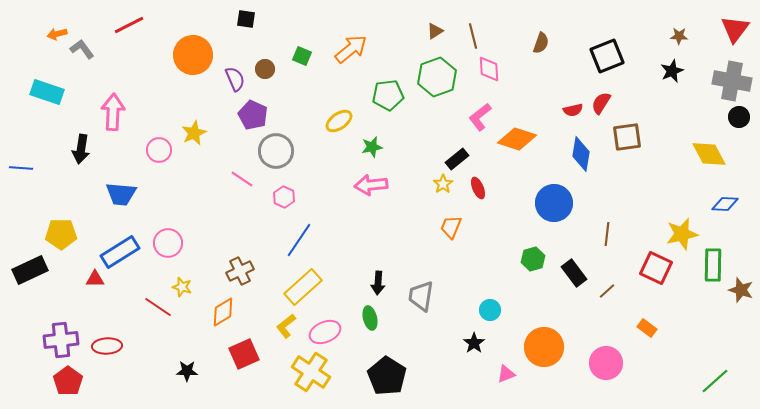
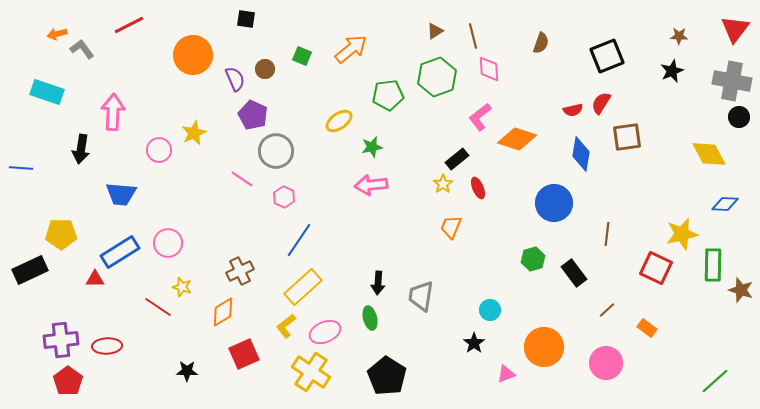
brown line at (607, 291): moved 19 px down
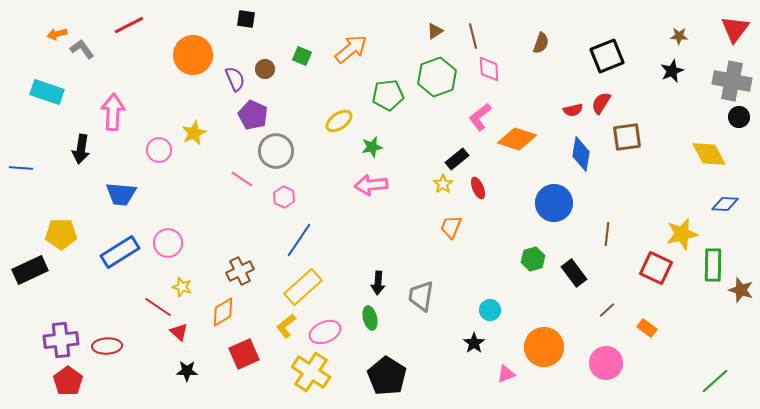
red triangle at (95, 279): moved 84 px right, 53 px down; rotated 42 degrees clockwise
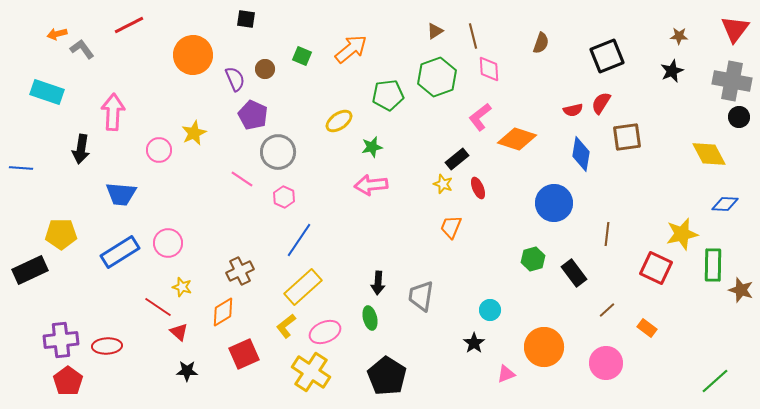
gray circle at (276, 151): moved 2 px right, 1 px down
yellow star at (443, 184): rotated 18 degrees counterclockwise
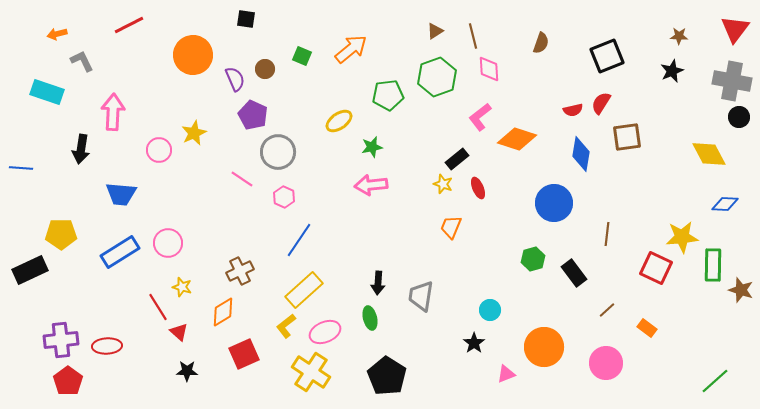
gray L-shape at (82, 49): moved 12 px down; rotated 10 degrees clockwise
yellow star at (682, 234): moved 3 px down; rotated 8 degrees clockwise
yellow rectangle at (303, 287): moved 1 px right, 3 px down
red line at (158, 307): rotated 24 degrees clockwise
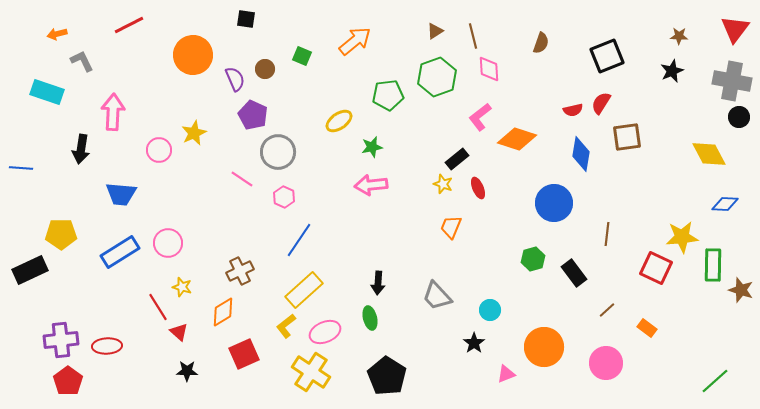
orange arrow at (351, 49): moved 4 px right, 8 px up
gray trapezoid at (421, 296): moved 16 px right; rotated 52 degrees counterclockwise
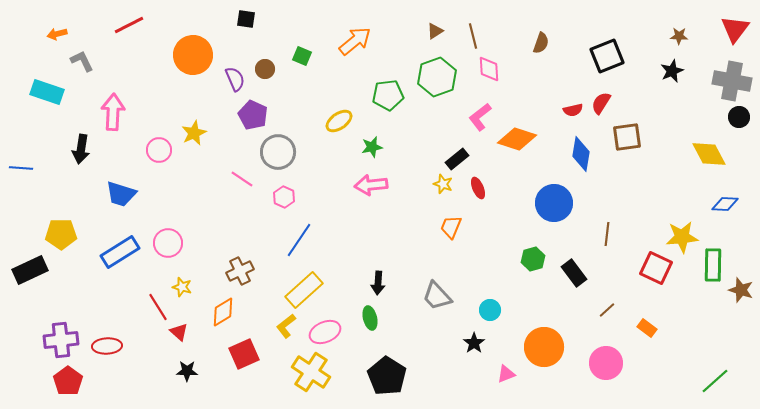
blue trapezoid at (121, 194): rotated 12 degrees clockwise
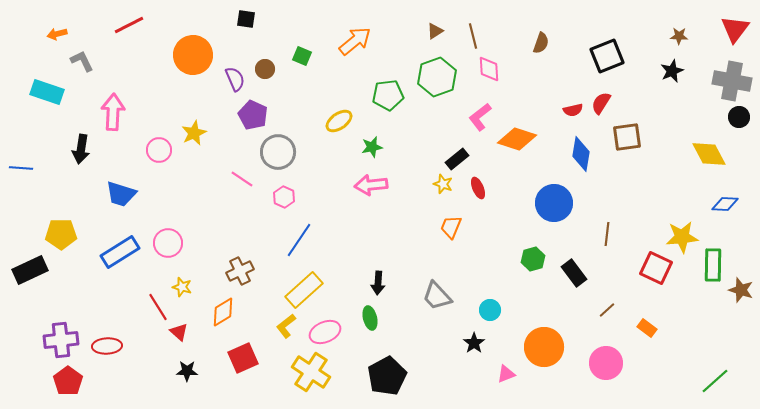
red square at (244, 354): moved 1 px left, 4 px down
black pentagon at (387, 376): rotated 12 degrees clockwise
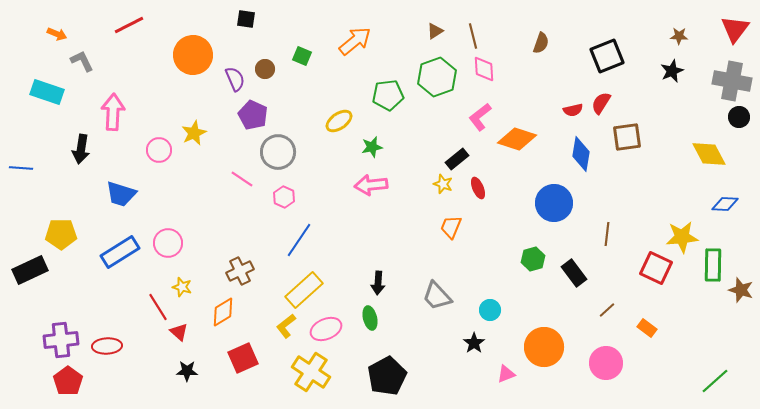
orange arrow at (57, 34): rotated 144 degrees counterclockwise
pink diamond at (489, 69): moved 5 px left
pink ellipse at (325, 332): moved 1 px right, 3 px up
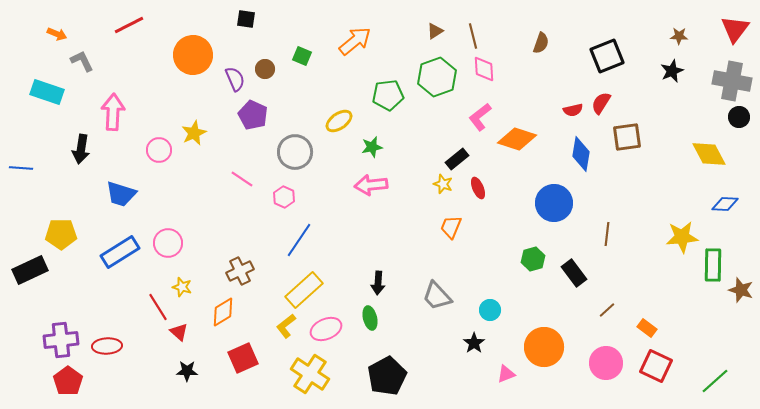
gray circle at (278, 152): moved 17 px right
red square at (656, 268): moved 98 px down
yellow cross at (311, 372): moved 1 px left, 2 px down
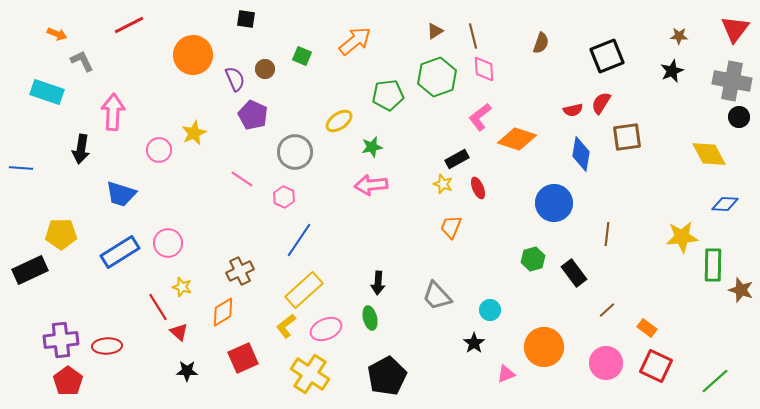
black rectangle at (457, 159): rotated 10 degrees clockwise
